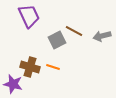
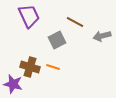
brown line: moved 1 px right, 9 px up
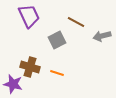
brown line: moved 1 px right
orange line: moved 4 px right, 6 px down
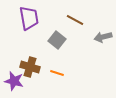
purple trapezoid: moved 2 px down; rotated 15 degrees clockwise
brown line: moved 1 px left, 2 px up
gray arrow: moved 1 px right, 1 px down
gray square: rotated 24 degrees counterclockwise
purple star: moved 1 px right, 3 px up
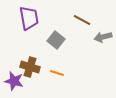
brown line: moved 7 px right
gray square: moved 1 px left
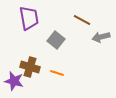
gray arrow: moved 2 px left
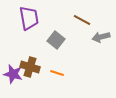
purple star: moved 1 px left, 7 px up
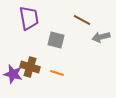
gray square: rotated 24 degrees counterclockwise
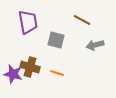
purple trapezoid: moved 1 px left, 4 px down
gray arrow: moved 6 px left, 8 px down
